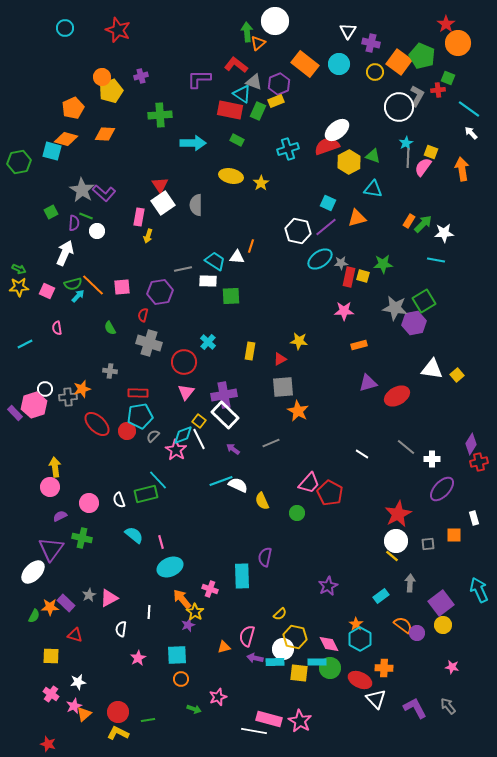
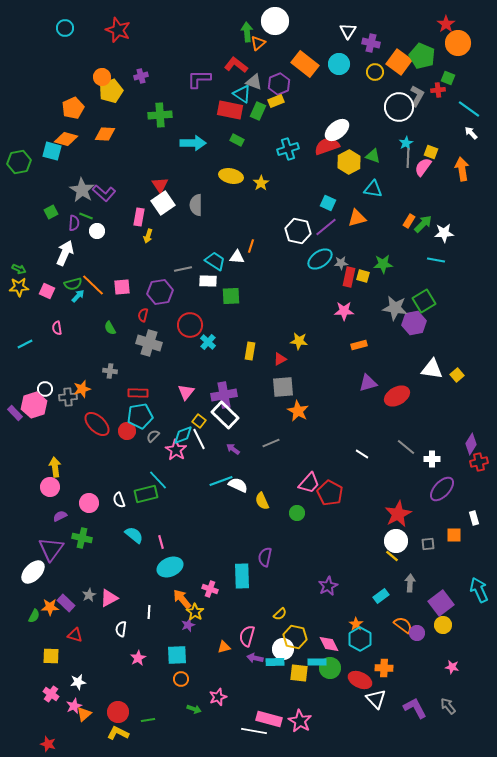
red circle at (184, 362): moved 6 px right, 37 px up
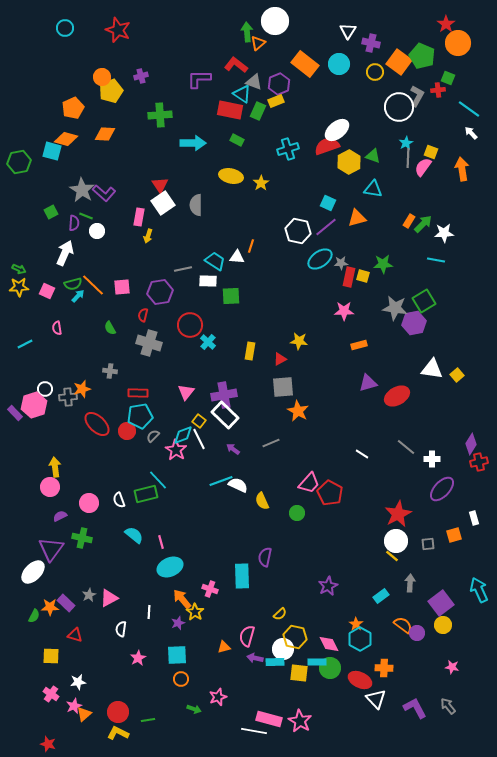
orange square at (454, 535): rotated 14 degrees counterclockwise
purple star at (188, 625): moved 10 px left, 2 px up
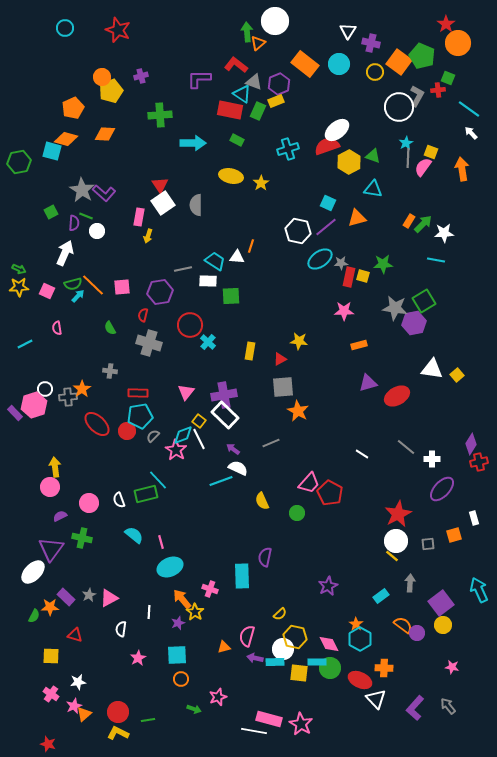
orange star at (82, 389): rotated 18 degrees counterclockwise
white semicircle at (238, 485): moved 17 px up
purple rectangle at (66, 603): moved 6 px up
purple L-shape at (415, 708): rotated 110 degrees counterclockwise
pink star at (300, 721): moved 1 px right, 3 px down
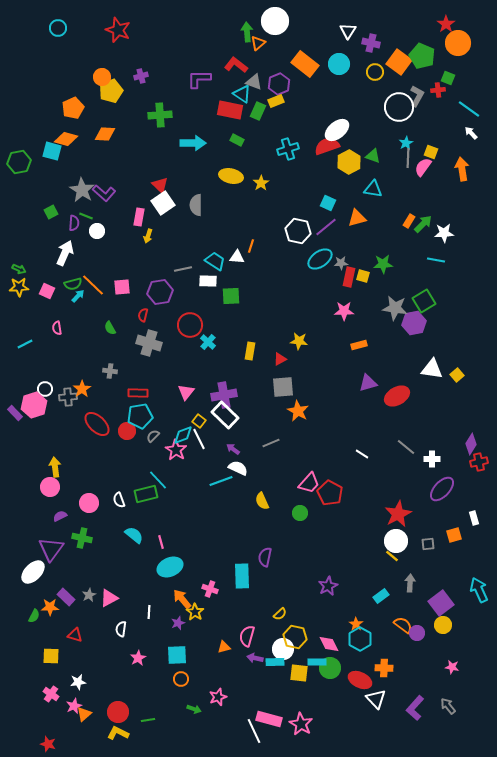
cyan circle at (65, 28): moved 7 px left
red triangle at (160, 185): rotated 12 degrees counterclockwise
green circle at (297, 513): moved 3 px right
white line at (254, 731): rotated 55 degrees clockwise
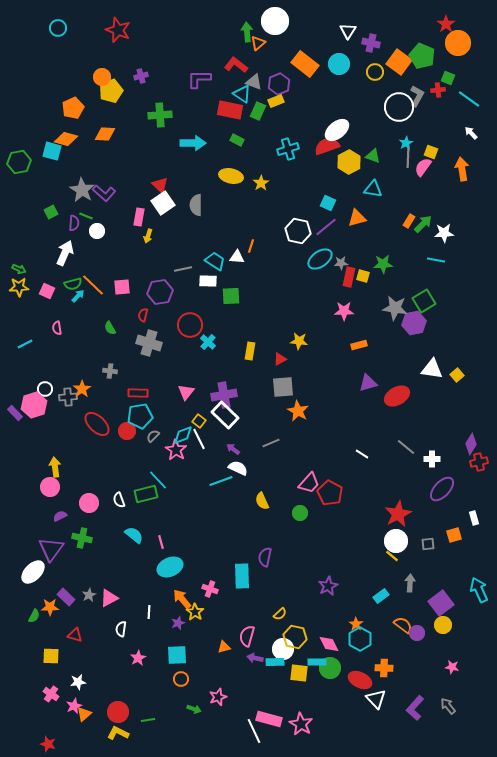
cyan line at (469, 109): moved 10 px up
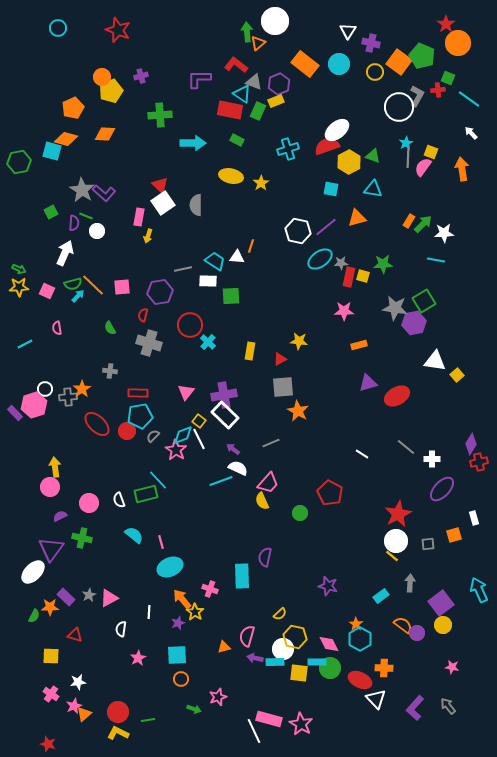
cyan square at (328, 203): moved 3 px right, 14 px up; rotated 14 degrees counterclockwise
white triangle at (432, 369): moved 3 px right, 8 px up
pink trapezoid at (309, 483): moved 41 px left
purple star at (328, 586): rotated 30 degrees counterclockwise
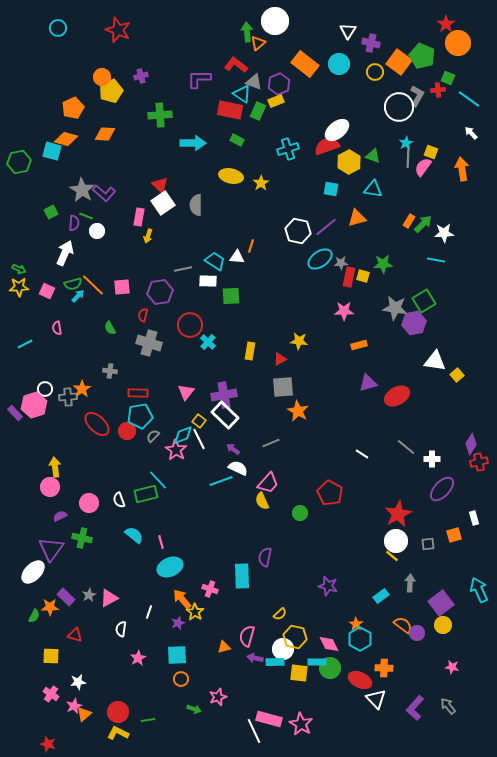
white line at (149, 612): rotated 16 degrees clockwise
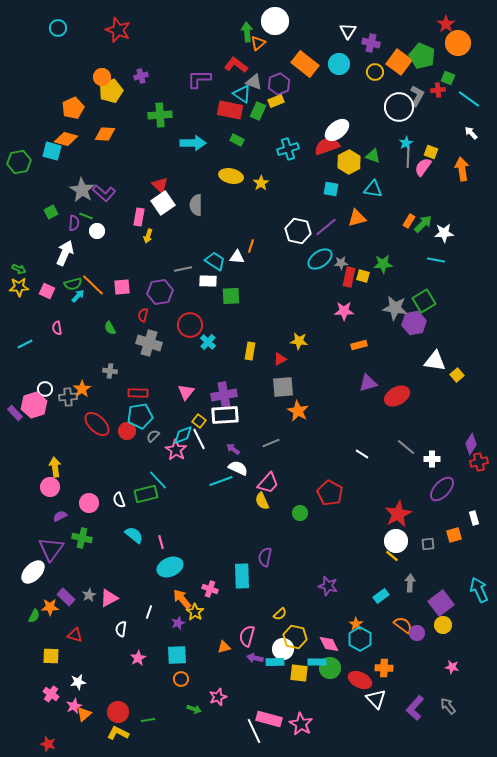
white rectangle at (225, 415): rotated 48 degrees counterclockwise
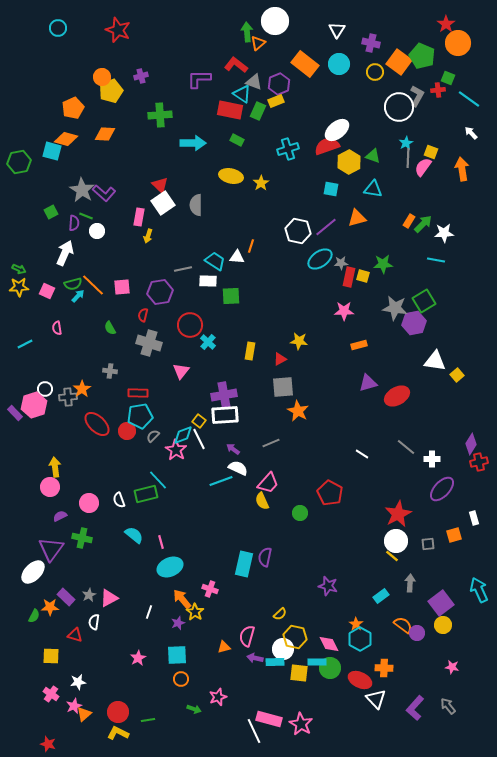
white triangle at (348, 31): moved 11 px left, 1 px up
pink triangle at (186, 392): moved 5 px left, 21 px up
cyan rectangle at (242, 576): moved 2 px right, 12 px up; rotated 15 degrees clockwise
white semicircle at (121, 629): moved 27 px left, 7 px up
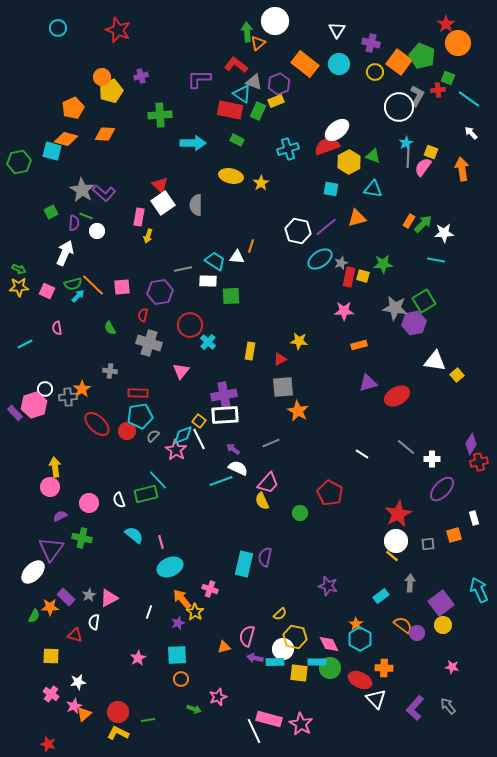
gray star at (341, 263): rotated 16 degrees counterclockwise
